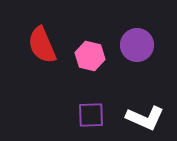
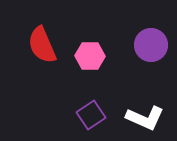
purple circle: moved 14 px right
pink hexagon: rotated 12 degrees counterclockwise
purple square: rotated 32 degrees counterclockwise
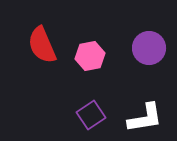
purple circle: moved 2 px left, 3 px down
pink hexagon: rotated 12 degrees counterclockwise
white L-shape: rotated 33 degrees counterclockwise
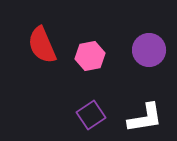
purple circle: moved 2 px down
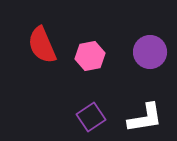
purple circle: moved 1 px right, 2 px down
purple square: moved 2 px down
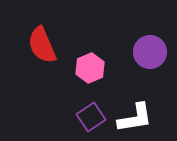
pink hexagon: moved 12 px down; rotated 12 degrees counterclockwise
white L-shape: moved 10 px left
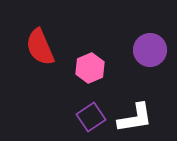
red semicircle: moved 2 px left, 2 px down
purple circle: moved 2 px up
